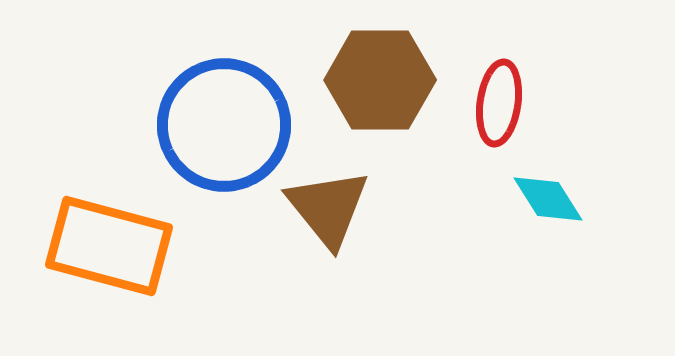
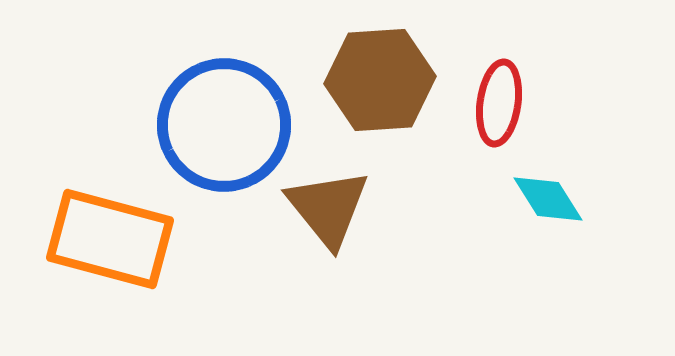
brown hexagon: rotated 4 degrees counterclockwise
orange rectangle: moved 1 px right, 7 px up
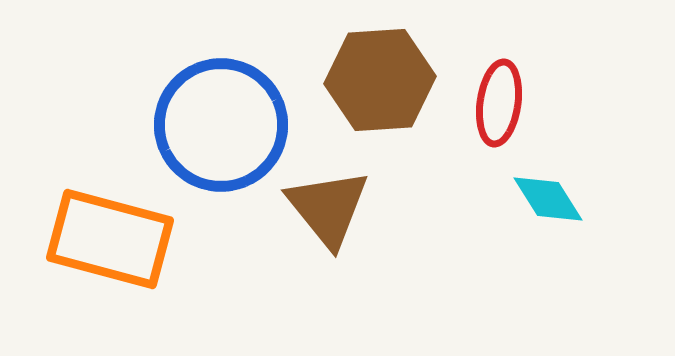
blue circle: moved 3 px left
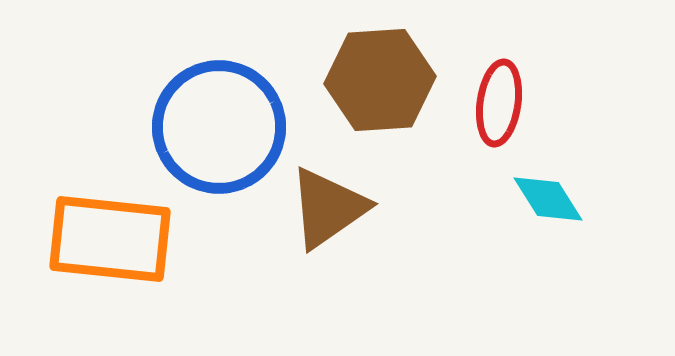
blue circle: moved 2 px left, 2 px down
brown triangle: rotated 34 degrees clockwise
orange rectangle: rotated 9 degrees counterclockwise
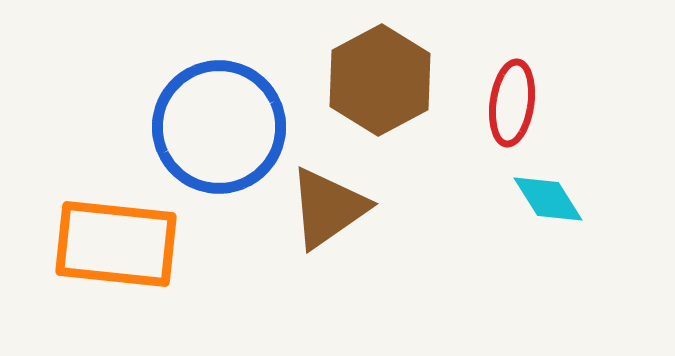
brown hexagon: rotated 24 degrees counterclockwise
red ellipse: moved 13 px right
orange rectangle: moved 6 px right, 5 px down
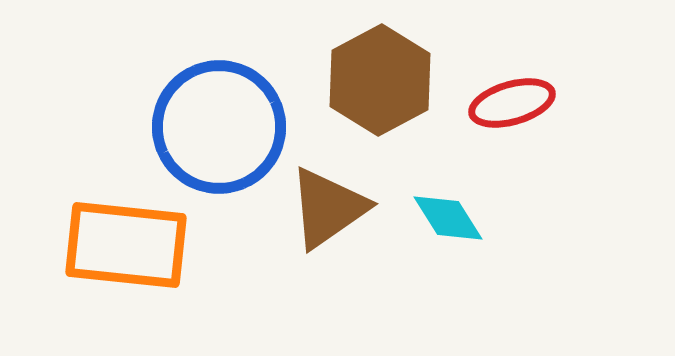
red ellipse: rotated 66 degrees clockwise
cyan diamond: moved 100 px left, 19 px down
orange rectangle: moved 10 px right, 1 px down
